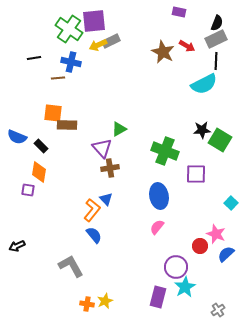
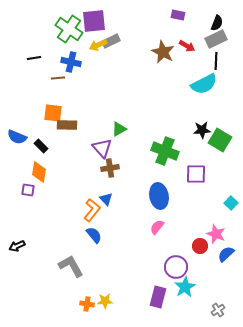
purple rectangle at (179, 12): moved 1 px left, 3 px down
yellow star at (105, 301): rotated 21 degrees clockwise
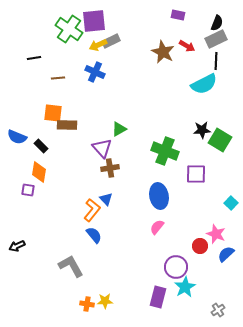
blue cross at (71, 62): moved 24 px right, 10 px down; rotated 12 degrees clockwise
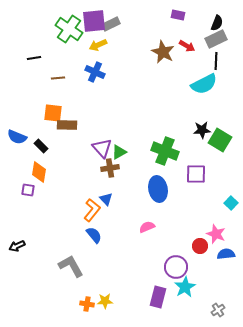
gray rectangle at (111, 41): moved 17 px up
green triangle at (119, 129): moved 23 px down
blue ellipse at (159, 196): moved 1 px left, 7 px up
pink semicircle at (157, 227): moved 10 px left; rotated 28 degrees clockwise
blue semicircle at (226, 254): rotated 36 degrees clockwise
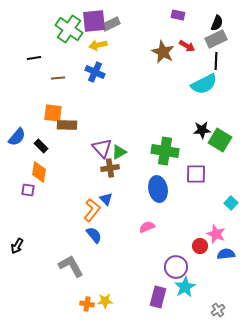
yellow arrow at (98, 45): rotated 12 degrees clockwise
blue semicircle at (17, 137): rotated 72 degrees counterclockwise
green cross at (165, 151): rotated 12 degrees counterclockwise
black arrow at (17, 246): rotated 35 degrees counterclockwise
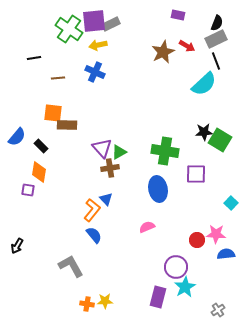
brown star at (163, 52): rotated 20 degrees clockwise
black line at (216, 61): rotated 24 degrees counterclockwise
cyan semicircle at (204, 84): rotated 16 degrees counterclockwise
black star at (202, 130): moved 2 px right, 2 px down
pink star at (216, 234): rotated 18 degrees counterclockwise
red circle at (200, 246): moved 3 px left, 6 px up
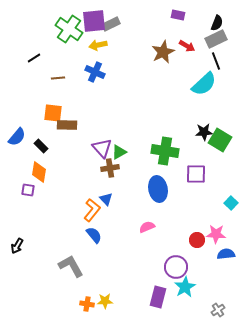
black line at (34, 58): rotated 24 degrees counterclockwise
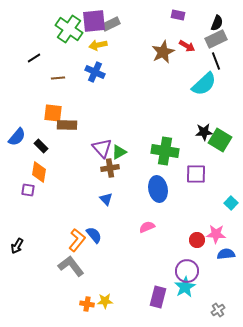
orange L-shape at (92, 210): moved 15 px left, 30 px down
gray L-shape at (71, 266): rotated 8 degrees counterclockwise
purple circle at (176, 267): moved 11 px right, 4 px down
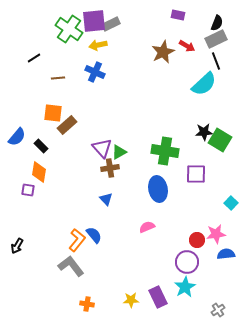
brown rectangle at (67, 125): rotated 42 degrees counterclockwise
pink star at (216, 234): rotated 12 degrees counterclockwise
purple circle at (187, 271): moved 9 px up
purple rectangle at (158, 297): rotated 40 degrees counterclockwise
yellow star at (105, 301): moved 26 px right, 1 px up
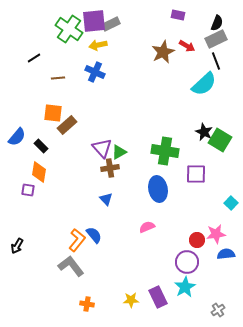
black star at (204, 132): rotated 30 degrees clockwise
